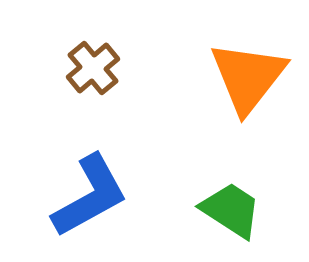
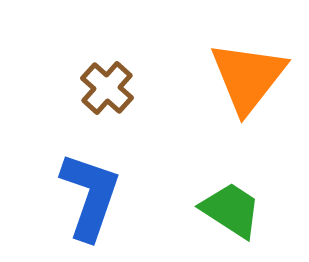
brown cross: moved 14 px right, 20 px down; rotated 8 degrees counterclockwise
blue L-shape: rotated 42 degrees counterclockwise
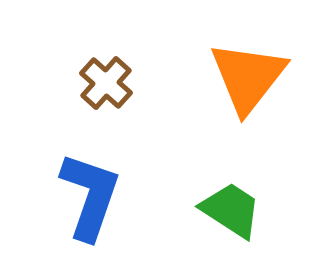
brown cross: moved 1 px left, 5 px up
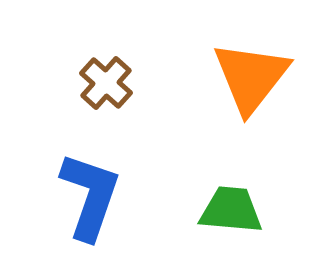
orange triangle: moved 3 px right
green trapezoid: rotated 28 degrees counterclockwise
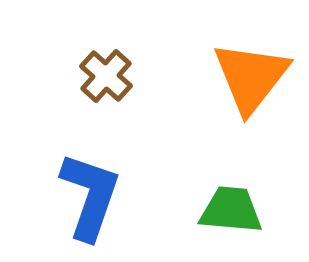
brown cross: moved 7 px up
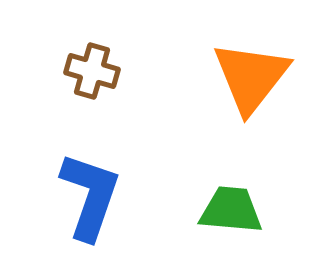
brown cross: moved 14 px left, 5 px up; rotated 26 degrees counterclockwise
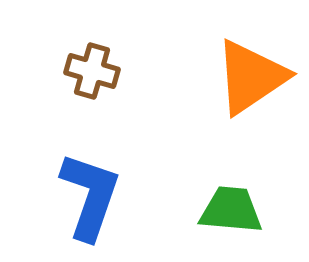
orange triangle: rotated 18 degrees clockwise
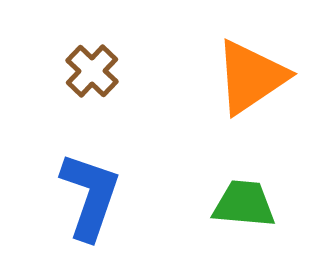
brown cross: rotated 28 degrees clockwise
green trapezoid: moved 13 px right, 6 px up
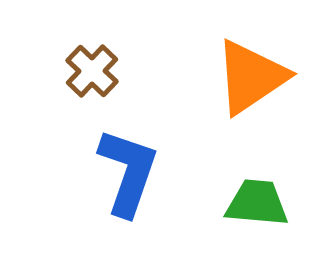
blue L-shape: moved 38 px right, 24 px up
green trapezoid: moved 13 px right, 1 px up
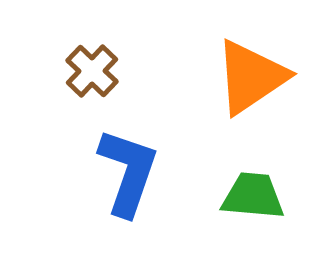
green trapezoid: moved 4 px left, 7 px up
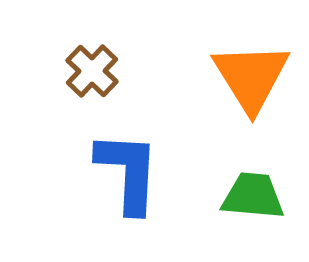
orange triangle: rotated 28 degrees counterclockwise
blue L-shape: rotated 16 degrees counterclockwise
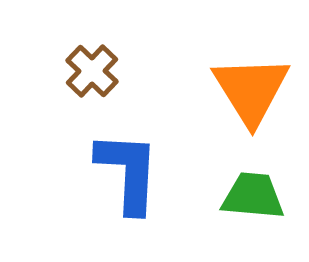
orange triangle: moved 13 px down
